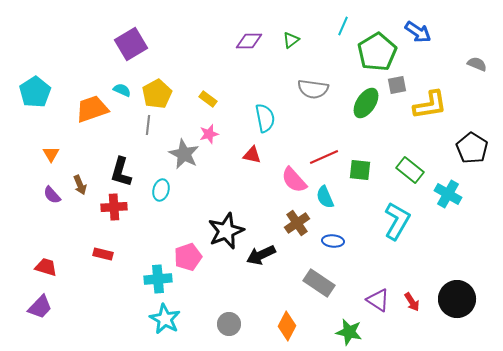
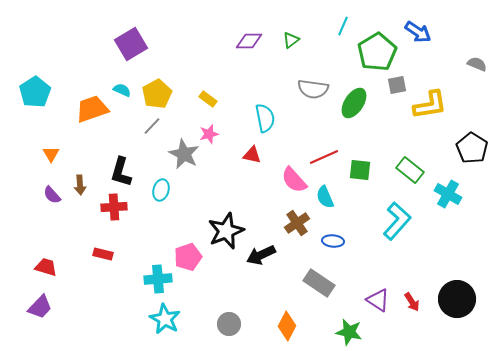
green ellipse at (366, 103): moved 12 px left
gray line at (148, 125): moved 4 px right, 1 px down; rotated 36 degrees clockwise
brown arrow at (80, 185): rotated 18 degrees clockwise
cyan L-shape at (397, 221): rotated 12 degrees clockwise
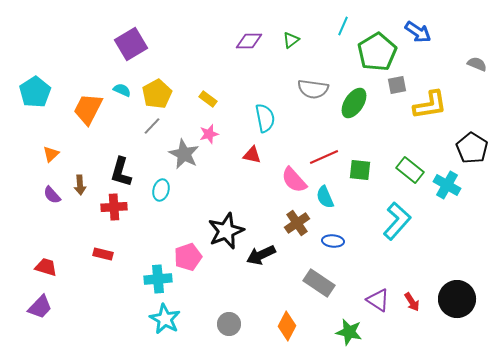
orange trapezoid at (92, 109): moved 4 px left; rotated 44 degrees counterclockwise
orange triangle at (51, 154): rotated 18 degrees clockwise
cyan cross at (448, 194): moved 1 px left, 9 px up
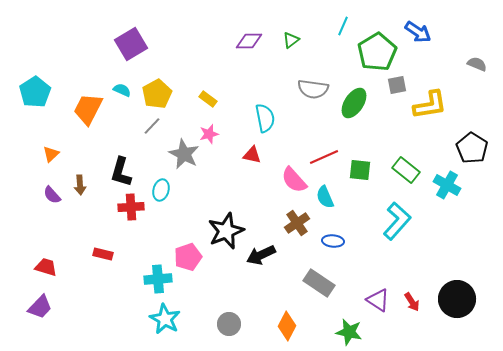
green rectangle at (410, 170): moved 4 px left
red cross at (114, 207): moved 17 px right
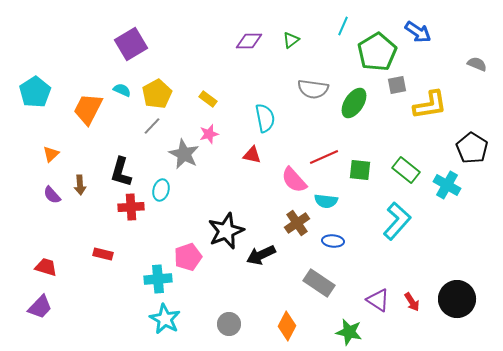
cyan semicircle at (325, 197): moved 1 px right, 4 px down; rotated 60 degrees counterclockwise
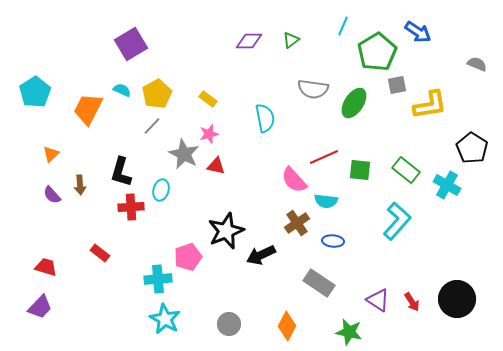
red triangle at (252, 155): moved 36 px left, 11 px down
red rectangle at (103, 254): moved 3 px left, 1 px up; rotated 24 degrees clockwise
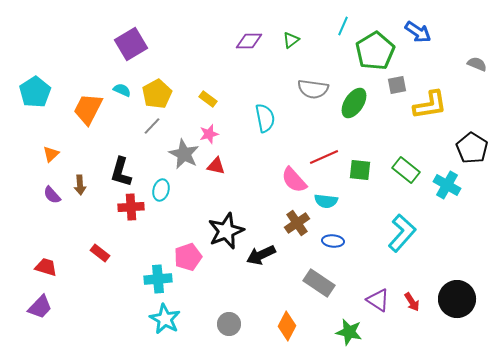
green pentagon at (377, 52): moved 2 px left, 1 px up
cyan L-shape at (397, 221): moved 5 px right, 12 px down
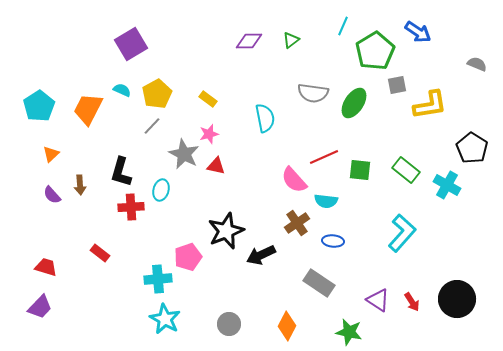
gray semicircle at (313, 89): moved 4 px down
cyan pentagon at (35, 92): moved 4 px right, 14 px down
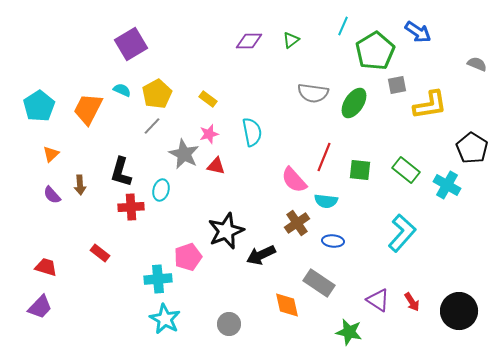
cyan semicircle at (265, 118): moved 13 px left, 14 px down
red line at (324, 157): rotated 44 degrees counterclockwise
black circle at (457, 299): moved 2 px right, 12 px down
orange diamond at (287, 326): moved 21 px up; rotated 40 degrees counterclockwise
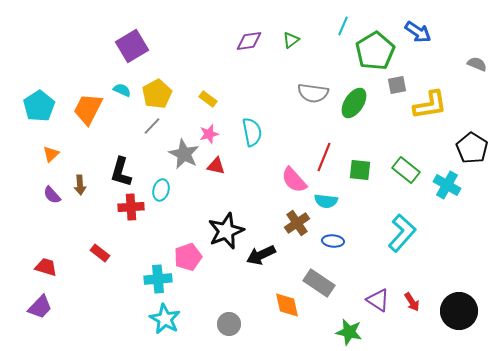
purple diamond at (249, 41): rotated 8 degrees counterclockwise
purple square at (131, 44): moved 1 px right, 2 px down
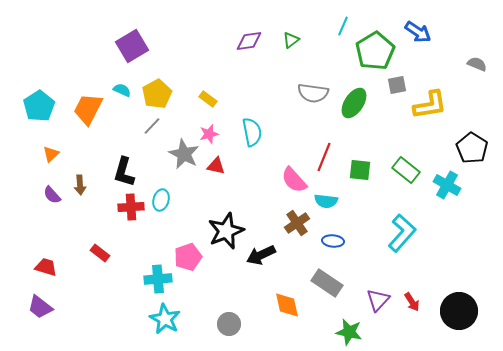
black L-shape at (121, 172): moved 3 px right
cyan ellipse at (161, 190): moved 10 px down
gray rectangle at (319, 283): moved 8 px right
purple triangle at (378, 300): rotated 40 degrees clockwise
purple trapezoid at (40, 307): rotated 84 degrees clockwise
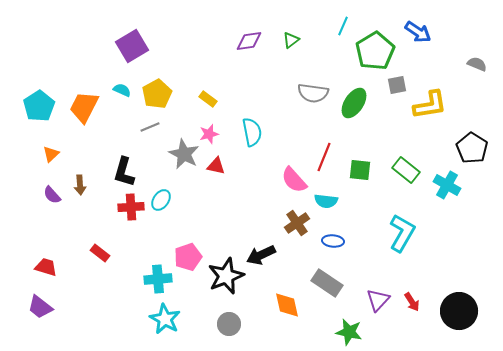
orange trapezoid at (88, 109): moved 4 px left, 2 px up
gray line at (152, 126): moved 2 px left, 1 px down; rotated 24 degrees clockwise
cyan ellipse at (161, 200): rotated 20 degrees clockwise
black star at (226, 231): moved 45 px down
cyan L-shape at (402, 233): rotated 12 degrees counterclockwise
